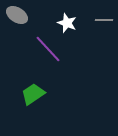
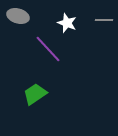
gray ellipse: moved 1 px right, 1 px down; rotated 15 degrees counterclockwise
green trapezoid: moved 2 px right
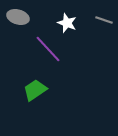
gray ellipse: moved 1 px down
gray line: rotated 18 degrees clockwise
green trapezoid: moved 4 px up
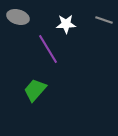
white star: moved 1 px left, 1 px down; rotated 24 degrees counterclockwise
purple line: rotated 12 degrees clockwise
green trapezoid: rotated 15 degrees counterclockwise
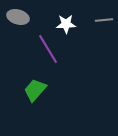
gray line: rotated 24 degrees counterclockwise
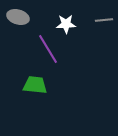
green trapezoid: moved 5 px up; rotated 55 degrees clockwise
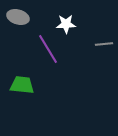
gray line: moved 24 px down
green trapezoid: moved 13 px left
